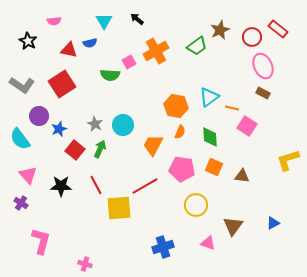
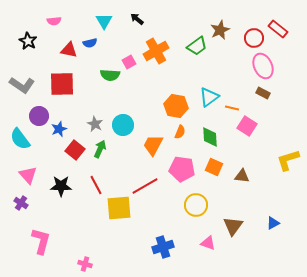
red circle at (252, 37): moved 2 px right, 1 px down
red square at (62, 84): rotated 32 degrees clockwise
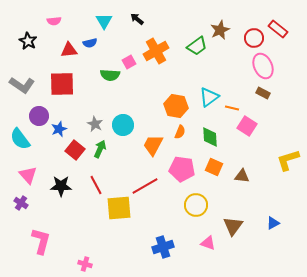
red triangle at (69, 50): rotated 18 degrees counterclockwise
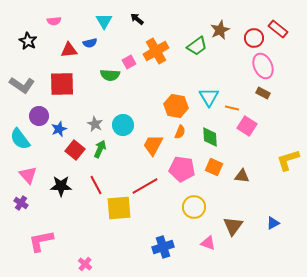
cyan triangle at (209, 97): rotated 25 degrees counterclockwise
yellow circle at (196, 205): moved 2 px left, 2 px down
pink L-shape at (41, 241): rotated 116 degrees counterclockwise
pink cross at (85, 264): rotated 24 degrees clockwise
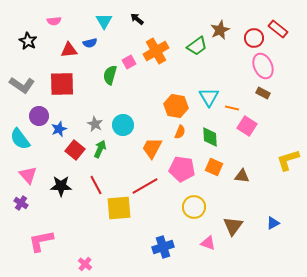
green semicircle at (110, 75): rotated 102 degrees clockwise
orange trapezoid at (153, 145): moved 1 px left, 3 px down
